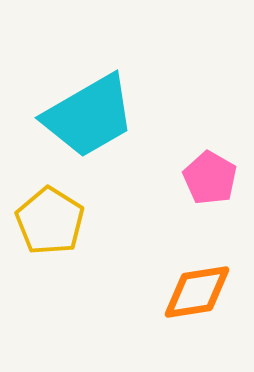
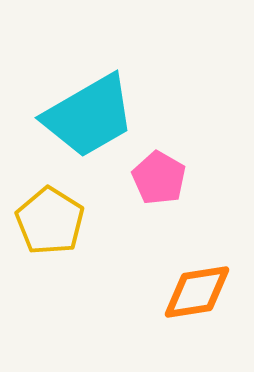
pink pentagon: moved 51 px left
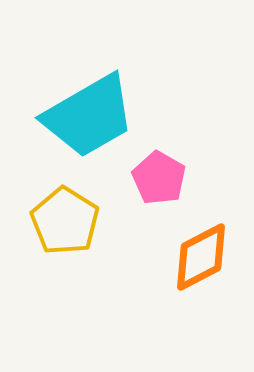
yellow pentagon: moved 15 px right
orange diamond: moved 4 px right, 35 px up; rotated 18 degrees counterclockwise
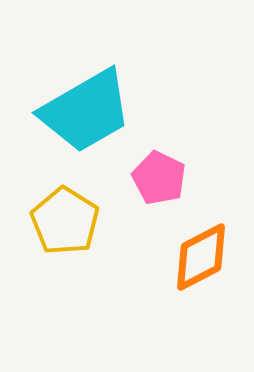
cyan trapezoid: moved 3 px left, 5 px up
pink pentagon: rotated 4 degrees counterclockwise
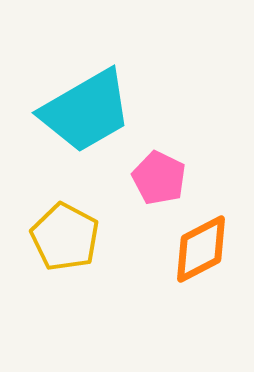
yellow pentagon: moved 16 px down; rotated 4 degrees counterclockwise
orange diamond: moved 8 px up
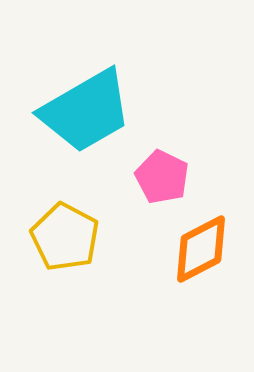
pink pentagon: moved 3 px right, 1 px up
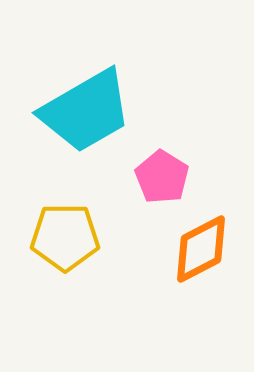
pink pentagon: rotated 6 degrees clockwise
yellow pentagon: rotated 28 degrees counterclockwise
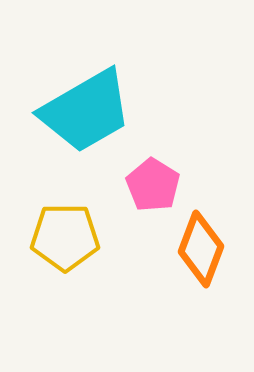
pink pentagon: moved 9 px left, 8 px down
orange diamond: rotated 42 degrees counterclockwise
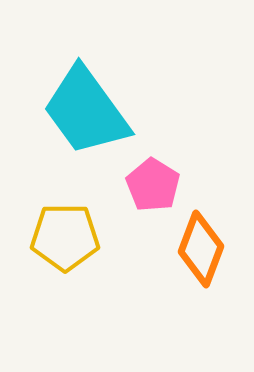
cyan trapezoid: rotated 84 degrees clockwise
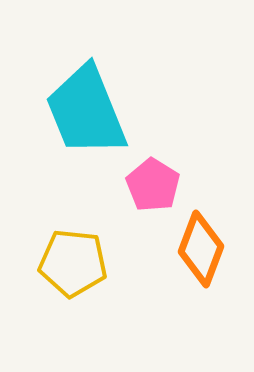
cyan trapezoid: rotated 14 degrees clockwise
yellow pentagon: moved 8 px right, 26 px down; rotated 6 degrees clockwise
